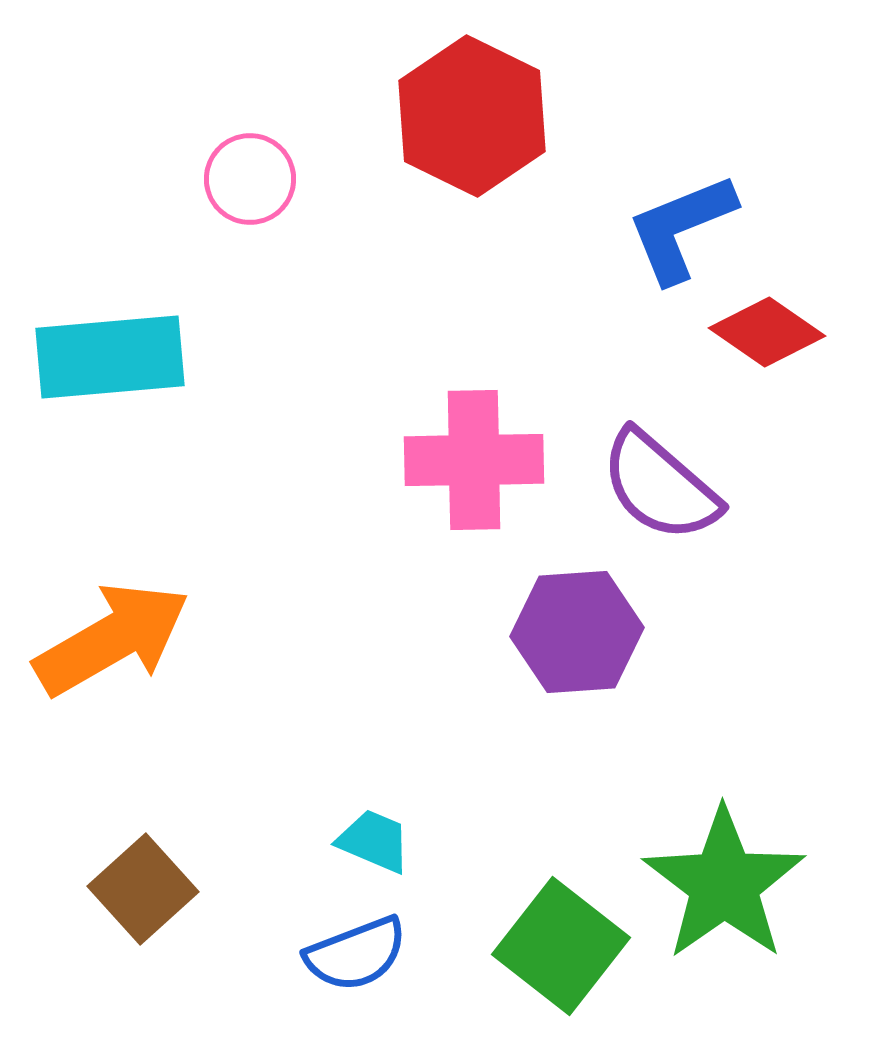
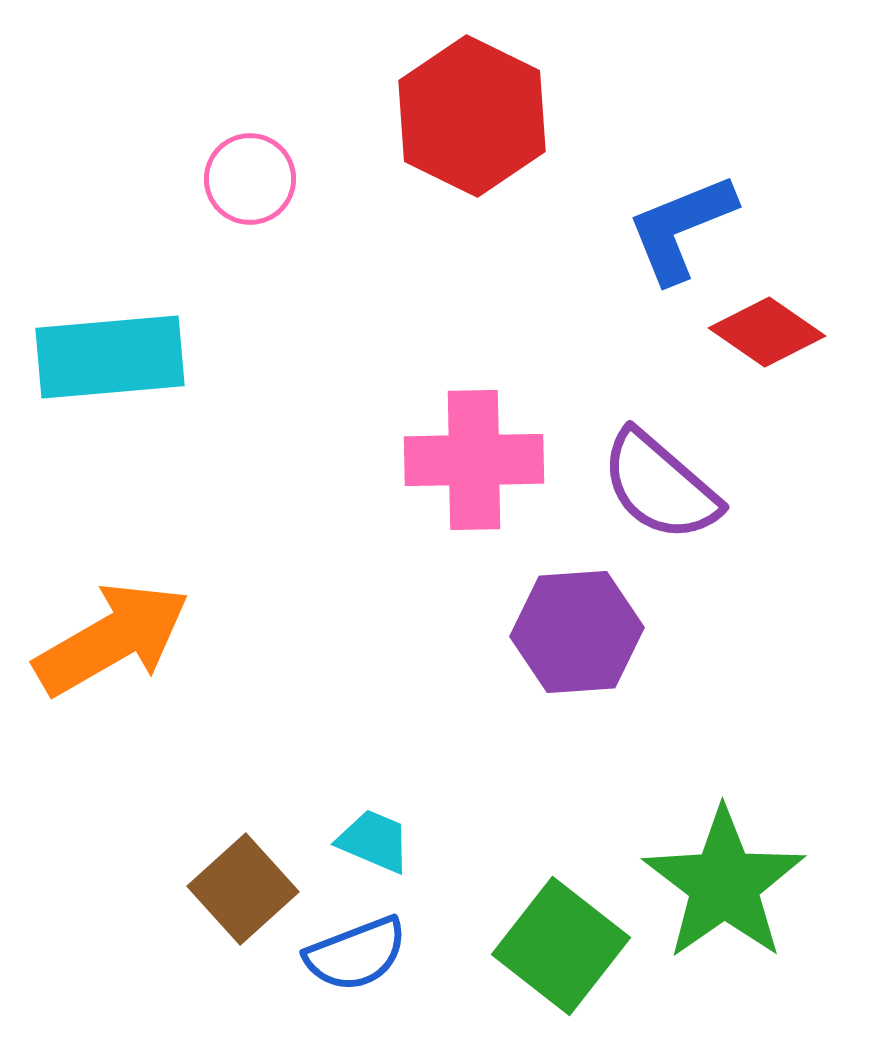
brown square: moved 100 px right
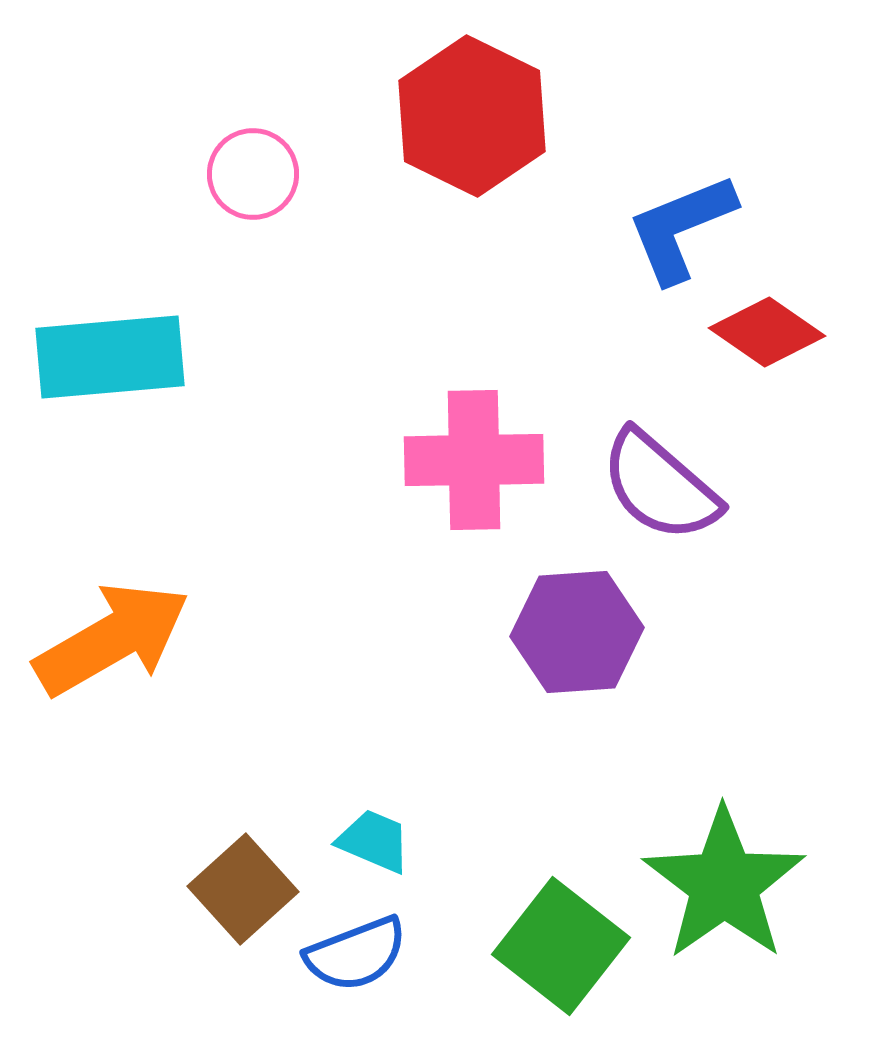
pink circle: moved 3 px right, 5 px up
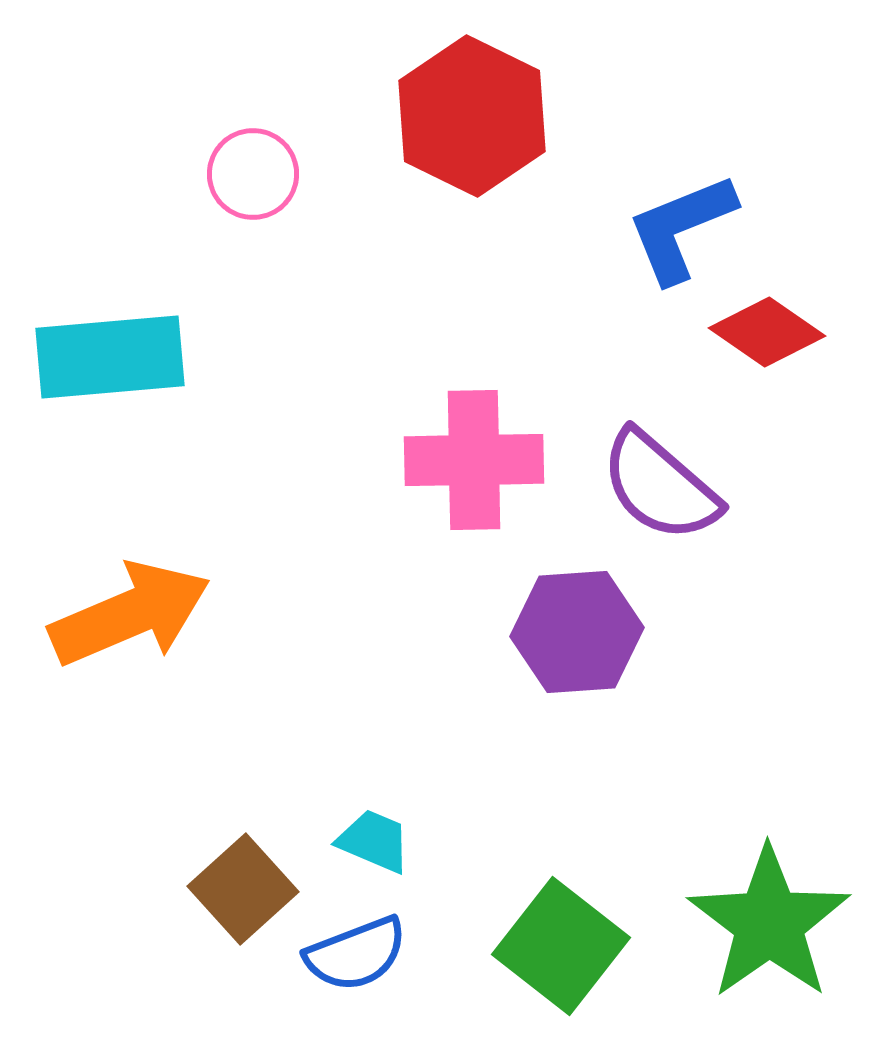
orange arrow: moved 18 px right, 25 px up; rotated 7 degrees clockwise
green star: moved 45 px right, 39 px down
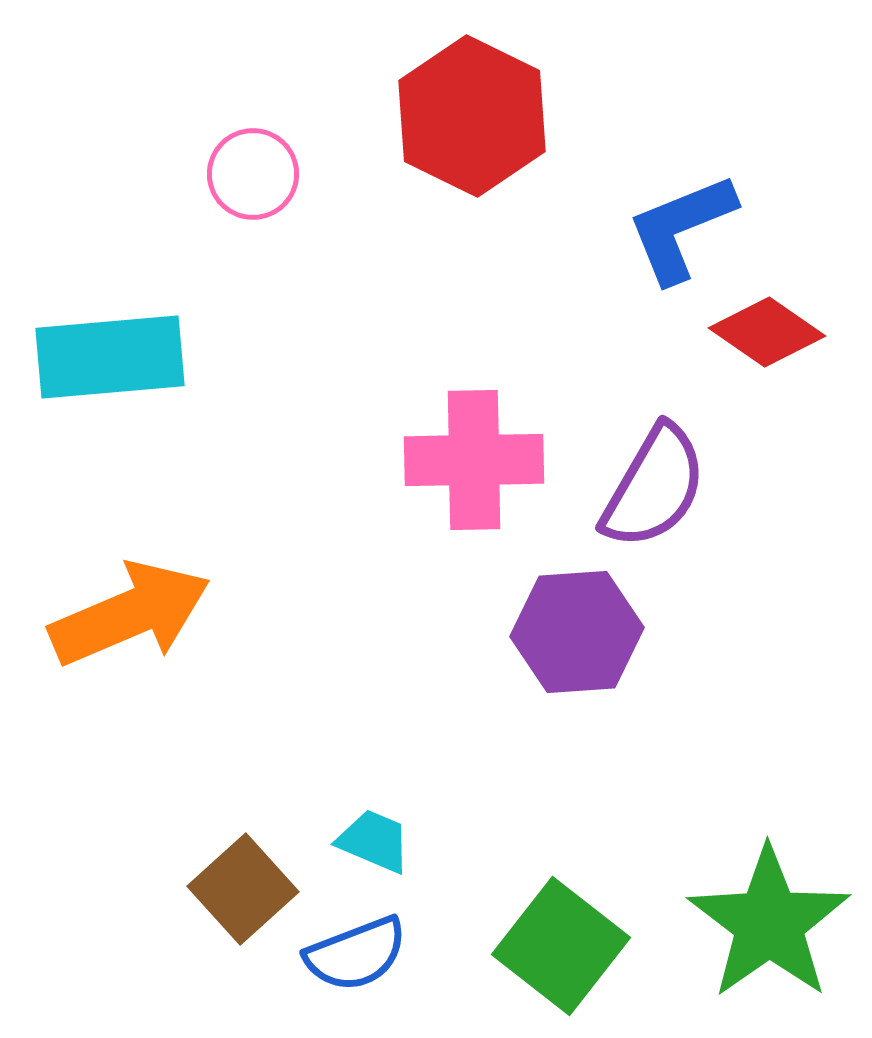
purple semicircle: moved 6 px left, 1 px down; rotated 101 degrees counterclockwise
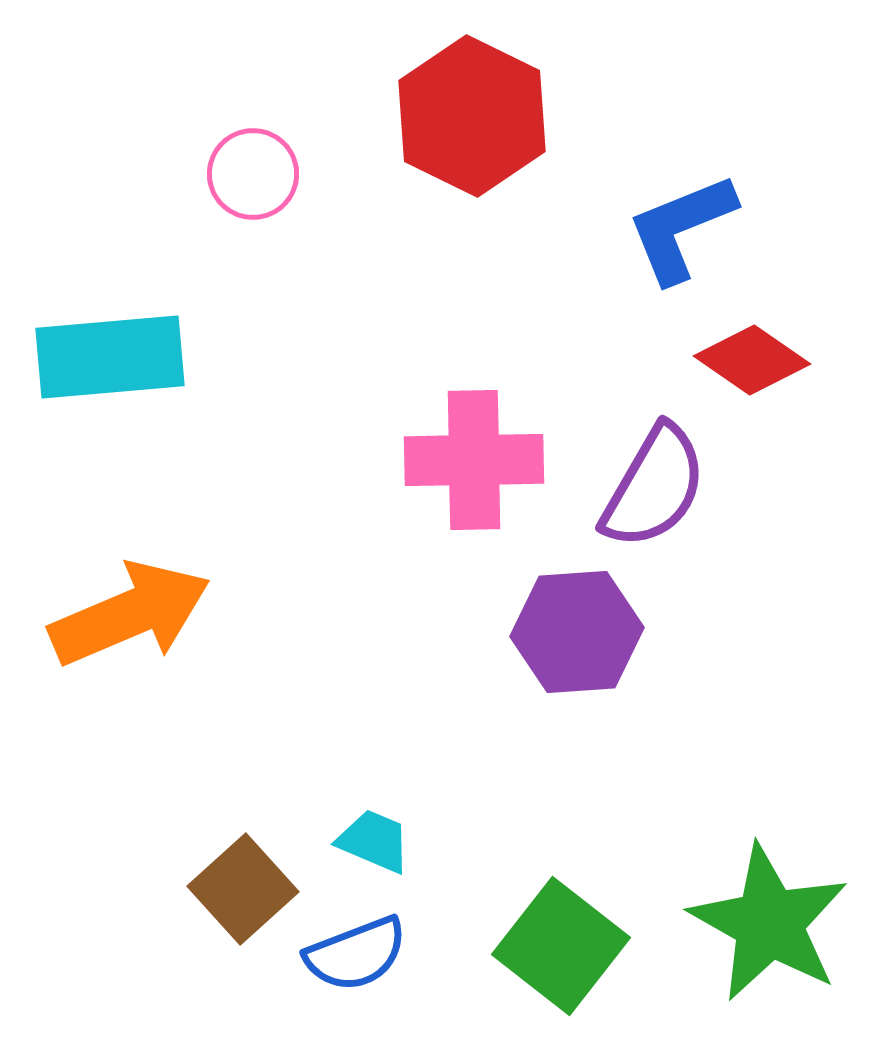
red diamond: moved 15 px left, 28 px down
green star: rotated 8 degrees counterclockwise
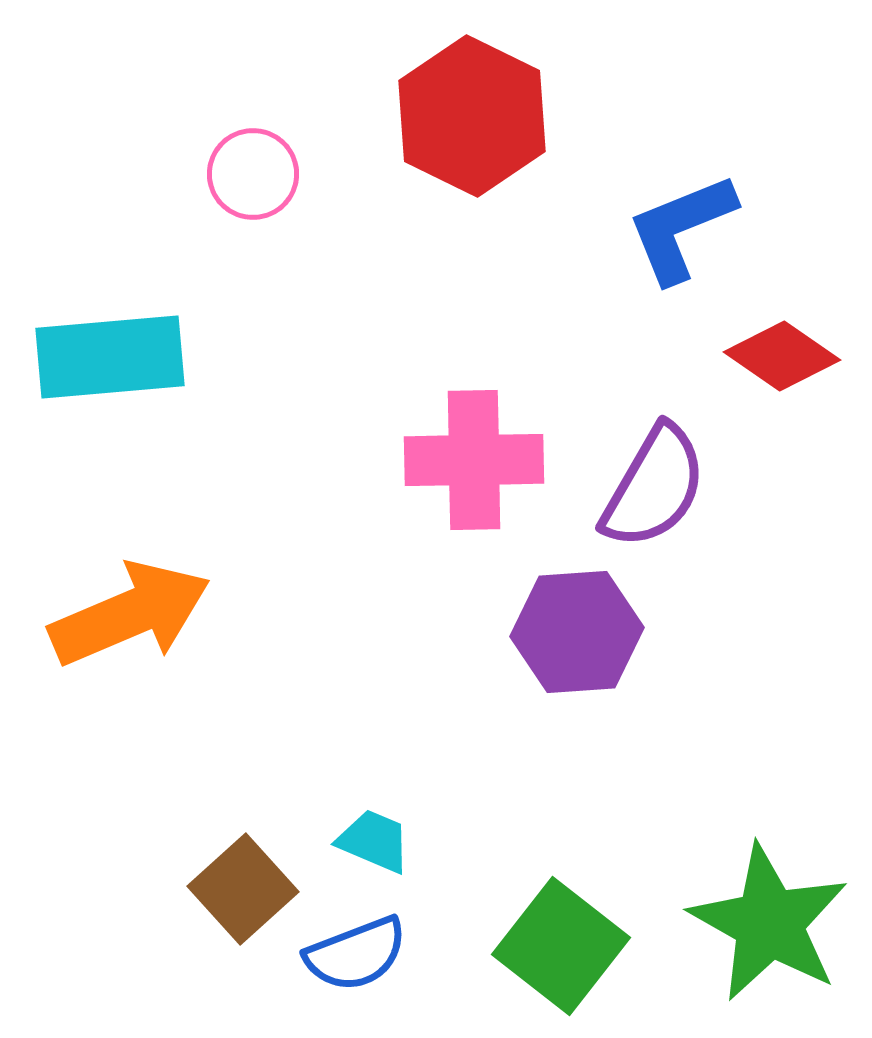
red diamond: moved 30 px right, 4 px up
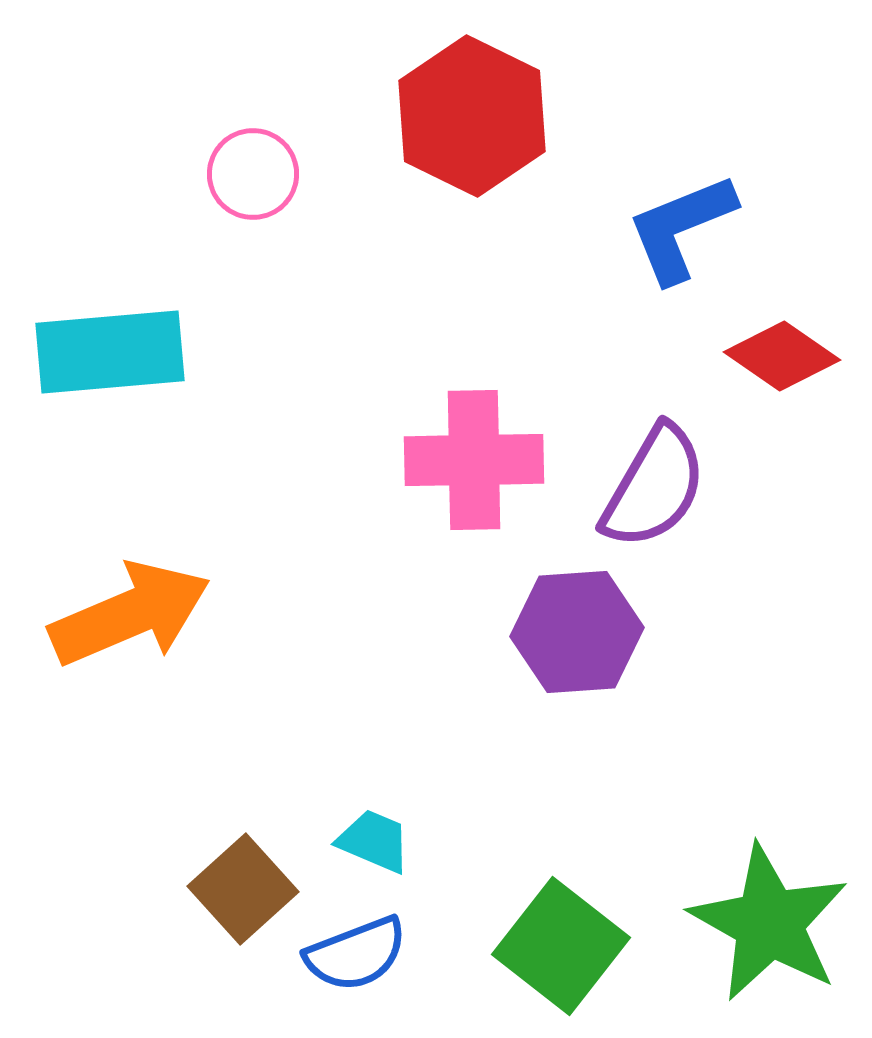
cyan rectangle: moved 5 px up
